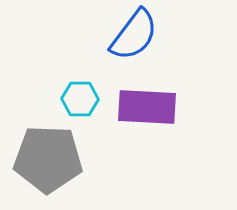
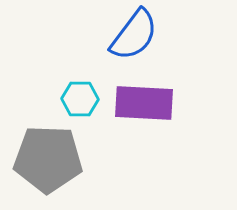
purple rectangle: moved 3 px left, 4 px up
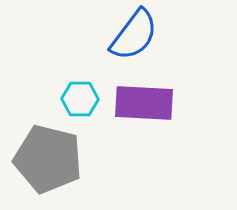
gray pentagon: rotated 12 degrees clockwise
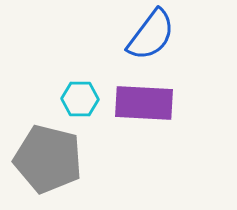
blue semicircle: moved 17 px right
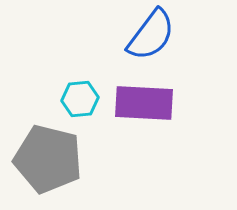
cyan hexagon: rotated 6 degrees counterclockwise
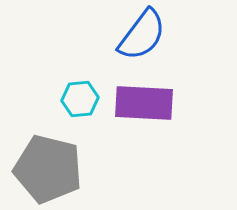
blue semicircle: moved 9 px left
gray pentagon: moved 10 px down
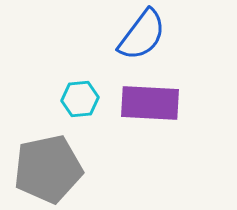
purple rectangle: moved 6 px right
gray pentagon: rotated 26 degrees counterclockwise
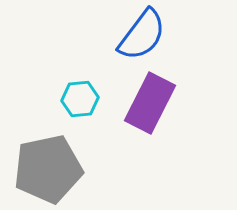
purple rectangle: rotated 66 degrees counterclockwise
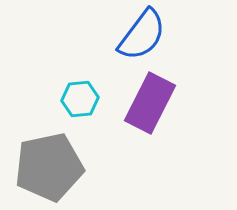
gray pentagon: moved 1 px right, 2 px up
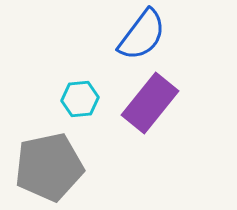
purple rectangle: rotated 12 degrees clockwise
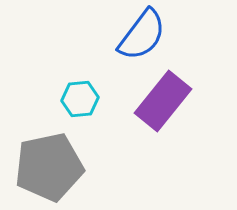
purple rectangle: moved 13 px right, 2 px up
